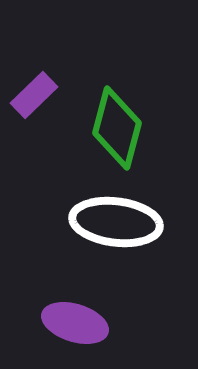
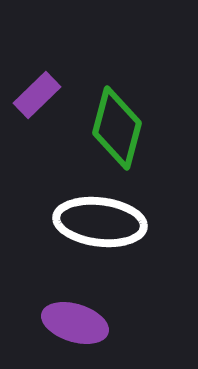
purple rectangle: moved 3 px right
white ellipse: moved 16 px left
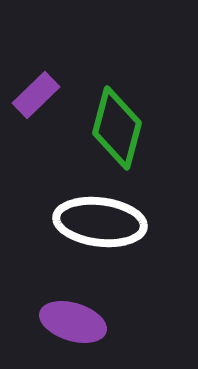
purple rectangle: moved 1 px left
purple ellipse: moved 2 px left, 1 px up
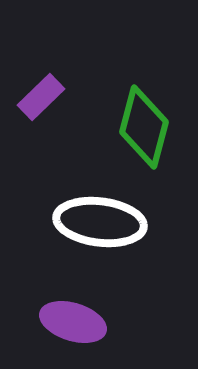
purple rectangle: moved 5 px right, 2 px down
green diamond: moved 27 px right, 1 px up
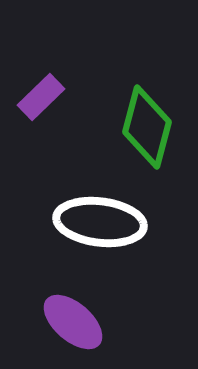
green diamond: moved 3 px right
purple ellipse: rotated 24 degrees clockwise
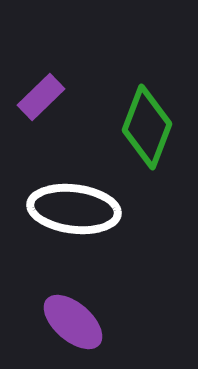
green diamond: rotated 6 degrees clockwise
white ellipse: moved 26 px left, 13 px up
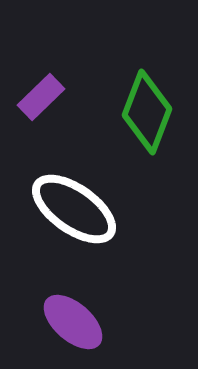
green diamond: moved 15 px up
white ellipse: rotated 28 degrees clockwise
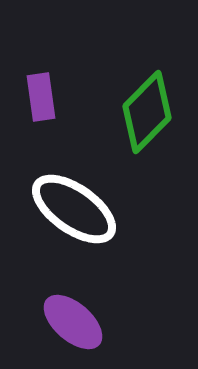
purple rectangle: rotated 54 degrees counterclockwise
green diamond: rotated 24 degrees clockwise
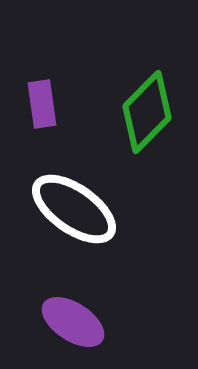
purple rectangle: moved 1 px right, 7 px down
purple ellipse: rotated 8 degrees counterclockwise
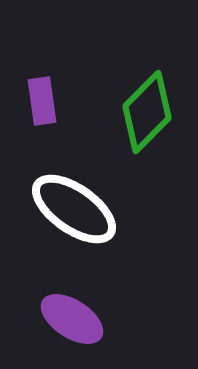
purple rectangle: moved 3 px up
purple ellipse: moved 1 px left, 3 px up
